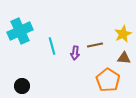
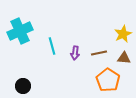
brown line: moved 4 px right, 8 px down
black circle: moved 1 px right
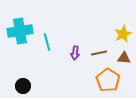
cyan cross: rotated 15 degrees clockwise
cyan line: moved 5 px left, 4 px up
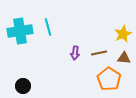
cyan line: moved 1 px right, 15 px up
orange pentagon: moved 1 px right, 1 px up
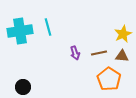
purple arrow: rotated 24 degrees counterclockwise
brown triangle: moved 2 px left, 2 px up
black circle: moved 1 px down
